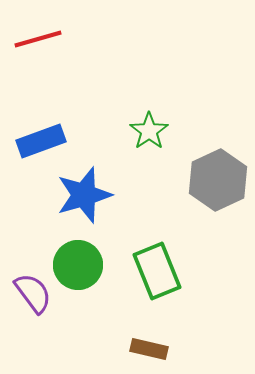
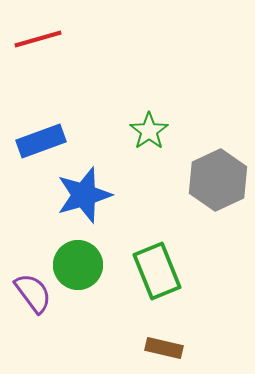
brown rectangle: moved 15 px right, 1 px up
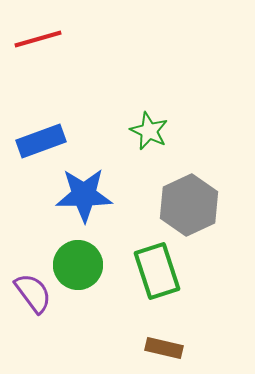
green star: rotated 12 degrees counterclockwise
gray hexagon: moved 29 px left, 25 px down
blue star: rotated 16 degrees clockwise
green rectangle: rotated 4 degrees clockwise
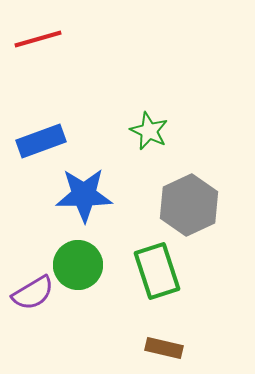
purple semicircle: rotated 96 degrees clockwise
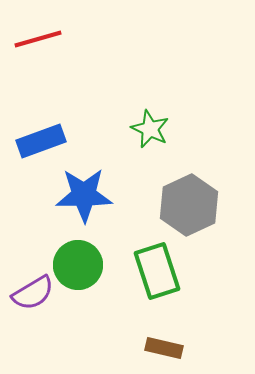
green star: moved 1 px right, 2 px up
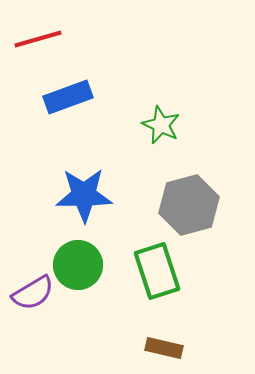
green star: moved 11 px right, 4 px up
blue rectangle: moved 27 px right, 44 px up
gray hexagon: rotated 10 degrees clockwise
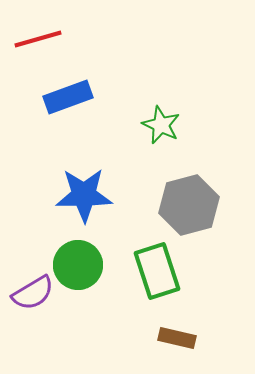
brown rectangle: moved 13 px right, 10 px up
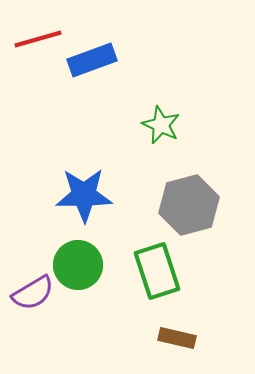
blue rectangle: moved 24 px right, 37 px up
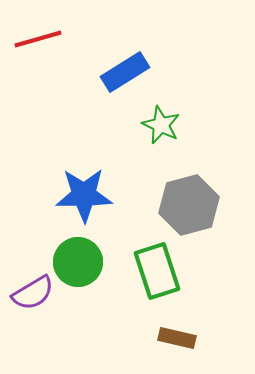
blue rectangle: moved 33 px right, 12 px down; rotated 12 degrees counterclockwise
green circle: moved 3 px up
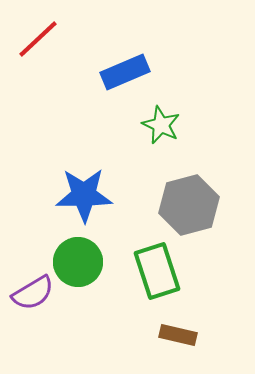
red line: rotated 27 degrees counterclockwise
blue rectangle: rotated 9 degrees clockwise
brown rectangle: moved 1 px right, 3 px up
